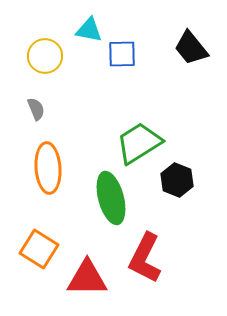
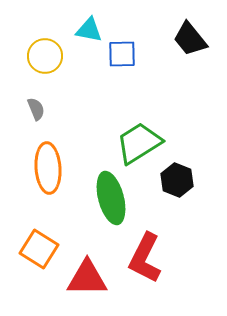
black trapezoid: moved 1 px left, 9 px up
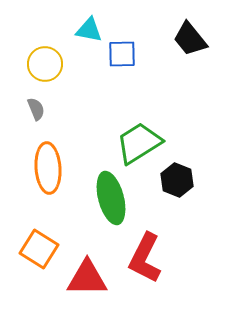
yellow circle: moved 8 px down
